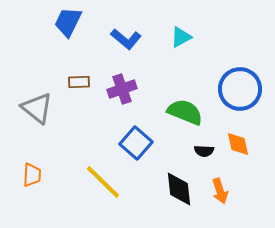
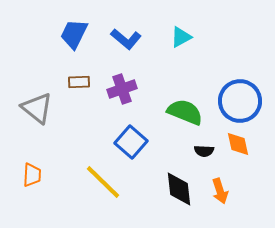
blue trapezoid: moved 6 px right, 12 px down
blue circle: moved 12 px down
blue square: moved 5 px left, 1 px up
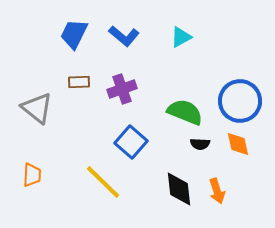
blue L-shape: moved 2 px left, 3 px up
black semicircle: moved 4 px left, 7 px up
orange arrow: moved 3 px left
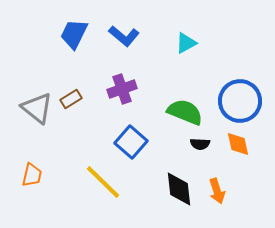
cyan triangle: moved 5 px right, 6 px down
brown rectangle: moved 8 px left, 17 px down; rotated 30 degrees counterclockwise
orange trapezoid: rotated 10 degrees clockwise
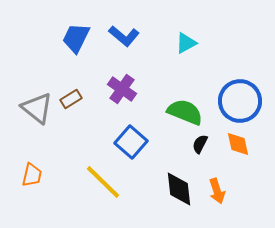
blue trapezoid: moved 2 px right, 4 px down
purple cross: rotated 36 degrees counterclockwise
black semicircle: rotated 114 degrees clockwise
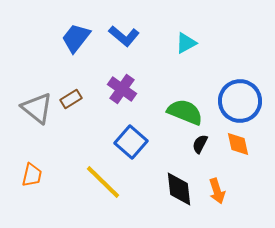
blue trapezoid: rotated 12 degrees clockwise
